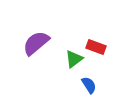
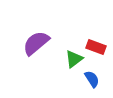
blue semicircle: moved 3 px right, 6 px up
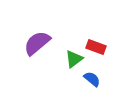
purple semicircle: moved 1 px right
blue semicircle: rotated 18 degrees counterclockwise
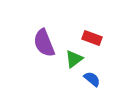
purple semicircle: moved 7 px right; rotated 72 degrees counterclockwise
red rectangle: moved 4 px left, 9 px up
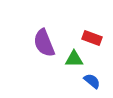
green triangle: rotated 36 degrees clockwise
blue semicircle: moved 2 px down
